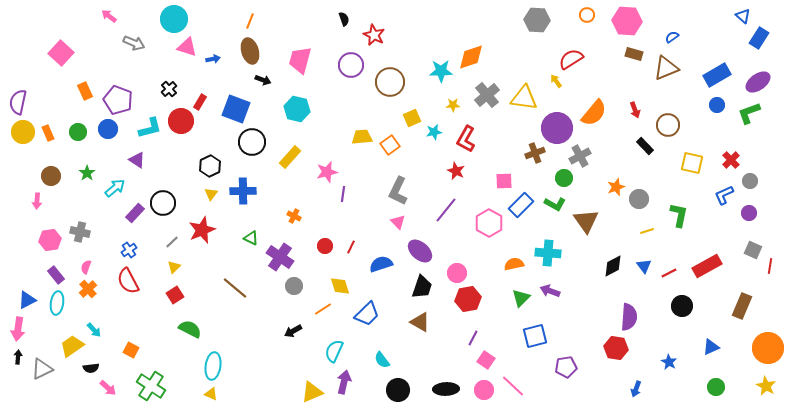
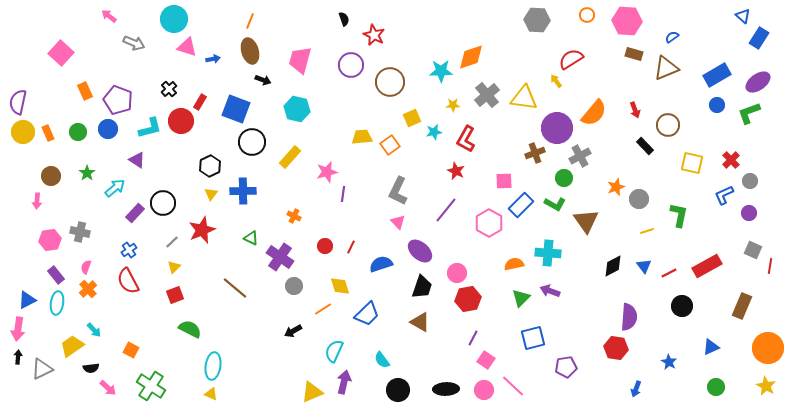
red square at (175, 295): rotated 12 degrees clockwise
blue square at (535, 336): moved 2 px left, 2 px down
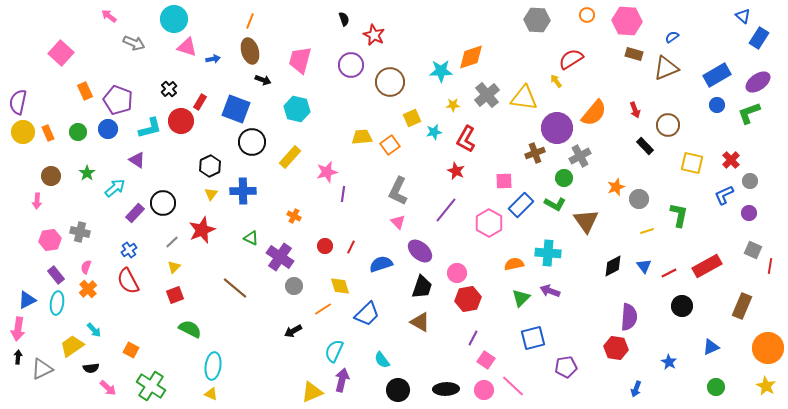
purple arrow at (344, 382): moved 2 px left, 2 px up
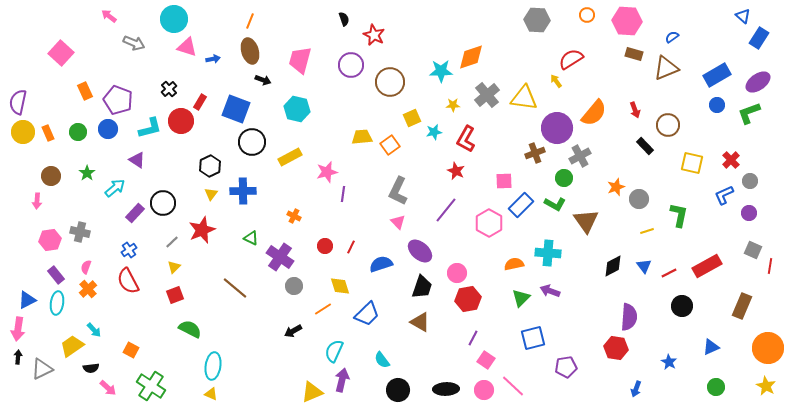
yellow rectangle at (290, 157): rotated 20 degrees clockwise
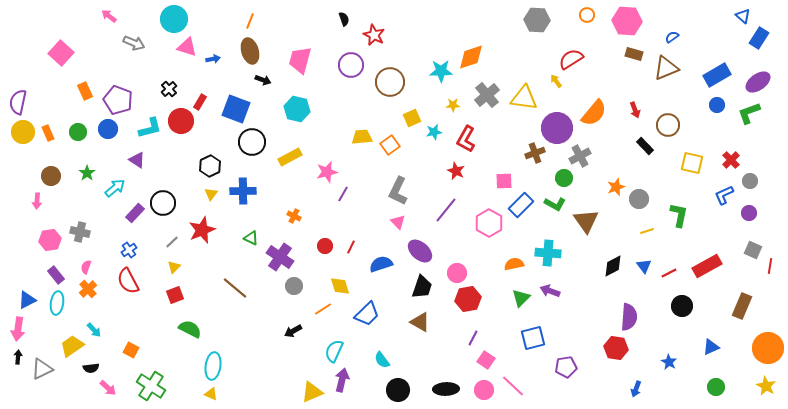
purple line at (343, 194): rotated 21 degrees clockwise
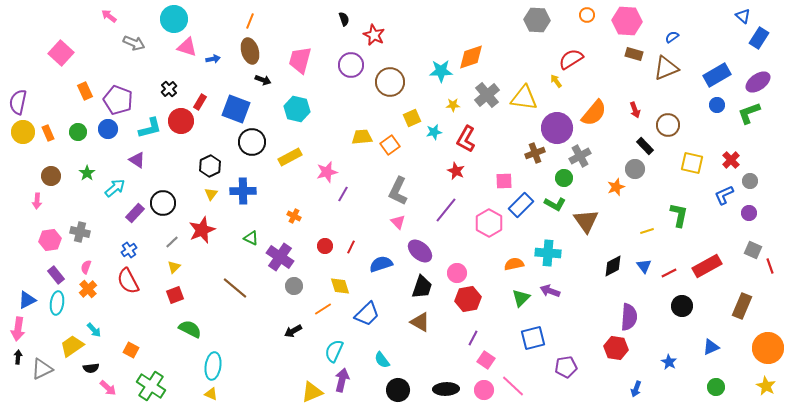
gray circle at (639, 199): moved 4 px left, 30 px up
red line at (770, 266): rotated 28 degrees counterclockwise
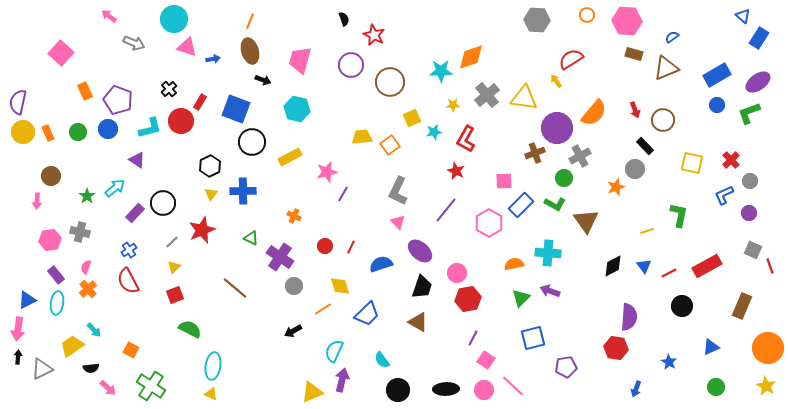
brown circle at (668, 125): moved 5 px left, 5 px up
green star at (87, 173): moved 23 px down
brown triangle at (420, 322): moved 2 px left
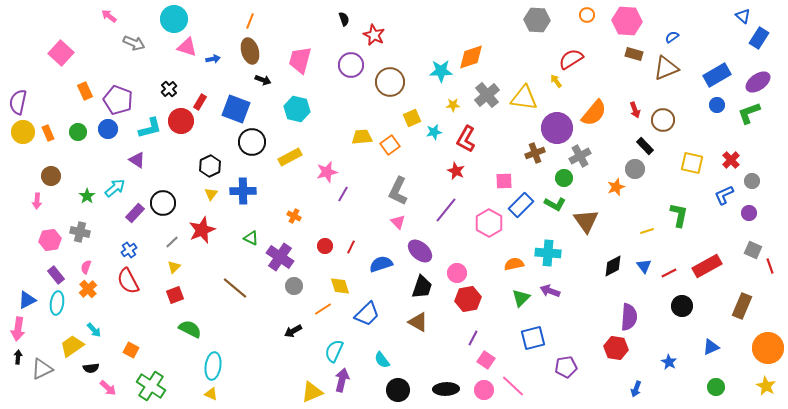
gray circle at (750, 181): moved 2 px right
